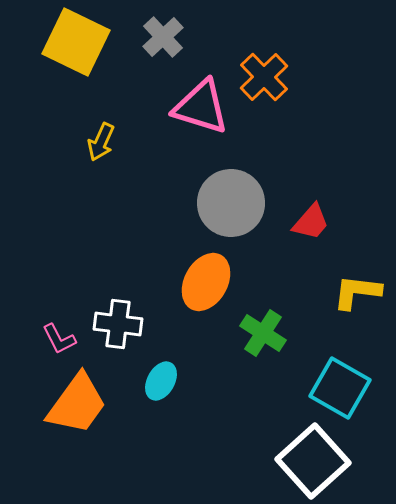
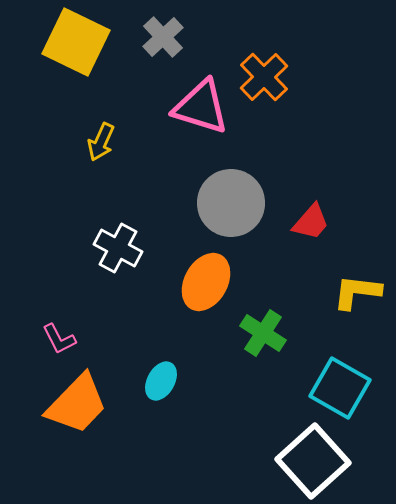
white cross: moved 76 px up; rotated 21 degrees clockwise
orange trapezoid: rotated 8 degrees clockwise
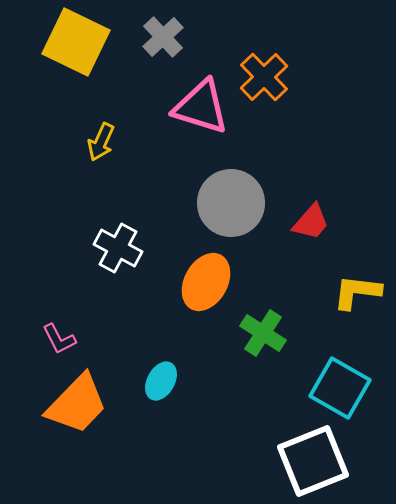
white square: rotated 20 degrees clockwise
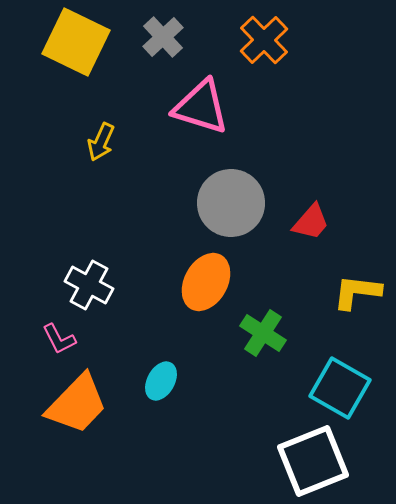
orange cross: moved 37 px up
white cross: moved 29 px left, 37 px down
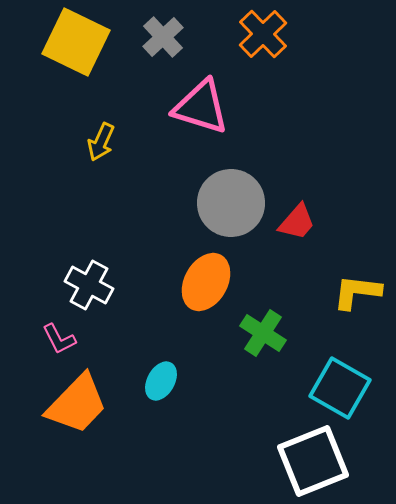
orange cross: moved 1 px left, 6 px up
red trapezoid: moved 14 px left
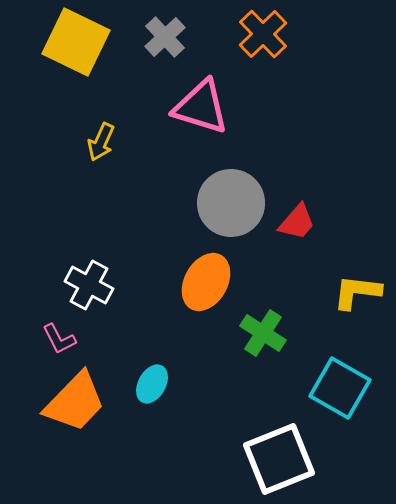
gray cross: moved 2 px right
cyan ellipse: moved 9 px left, 3 px down
orange trapezoid: moved 2 px left, 2 px up
white square: moved 34 px left, 2 px up
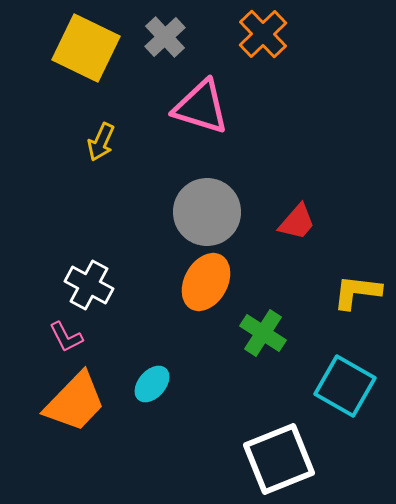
yellow square: moved 10 px right, 6 px down
gray circle: moved 24 px left, 9 px down
pink L-shape: moved 7 px right, 2 px up
cyan ellipse: rotated 12 degrees clockwise
cyan square: moved 5 px right, 2 px up
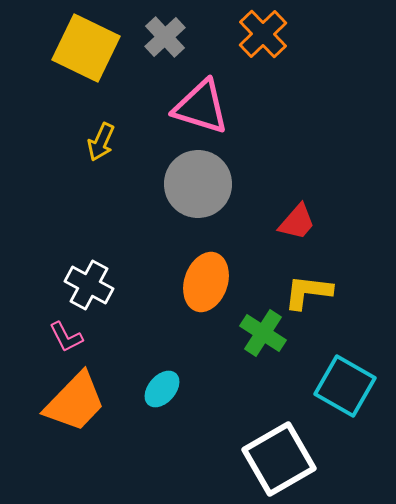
gray circle: moved 9 px left, 28 px up
orange ellipse: rotated 10 degrees counterclockwise
yellow L-shape: moved 49 px left
cyan ellipse: moved 10 px right, 5 px down
white square: rotated 8 degrees counterclockwise
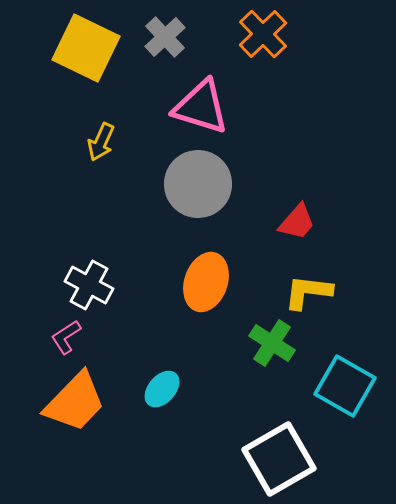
green cross: moved 9 px right, 10 px down
pink L-shape: rotated 84 degrees clockwise
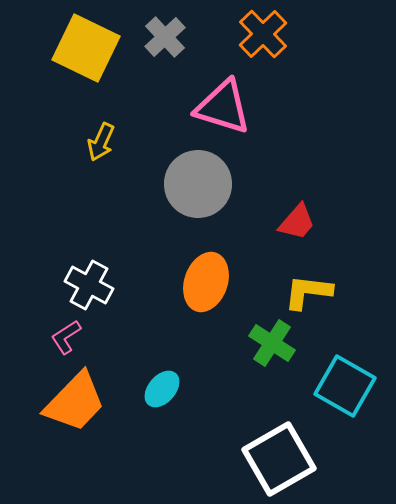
pink triangle: moved 22 px right
